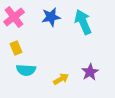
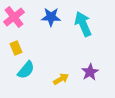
blue star: rotated 12 degrees clockwise
cyan arrow: moved 2 px down
cyan semicircle: rotated 54 degrees counterclockwise
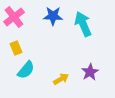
blue star: moved 2 px right, 1 px up
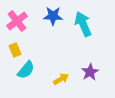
pink cross: moved 3 px right, 4 px down
yellow rectangle: moved 1 px left, 2 px down
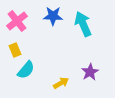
yellow arrow: moved 4 px down
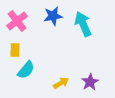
blue star: rotated 12 degrees counterclockwise
yellow rectangle: rotated 24 degrees clockwise
purple star: moved 10 px down
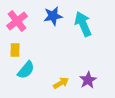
purple star: moved 2 px left, 2 px up
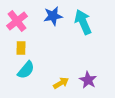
cyan arrow: moved 2 px up
yellow rectangle: moved 6 px right, 2 px up
purple star: rotated 12 degrees counterclockwise
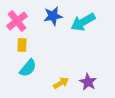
cyan arrow: rotated 95 degrees counterclockwise
yellow rectangle: moved 1 px right, 3 px up
cyan semicircle: moved 2 px right, 2 px up
purple star: moved 2 px down
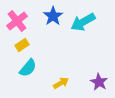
blue star: rotated 24 degrees counterclockwise
yellow rectangle: rotated 56 degrees clockwise
purple star: moved 11 px right
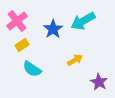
blue star: moved 13 px down
cyan arrow: moved 1 px up
cyan semicircle: moved 4 px right, 1 px down; rotated 84 degrees clockwise
yellow arrow: moved 14 px right, 23 px up
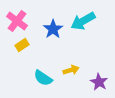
pink cross: rotated 15 degrees counterclockwise
yellow arrow: moved 4 px left, 10 px down; rotated 14 degrees clockwise
cyan semicircle: moved 11 px right, 9 px down
